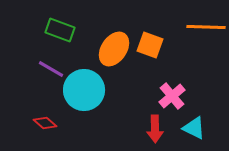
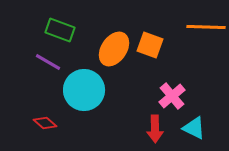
purple line: moved 3 px left, 7 px up
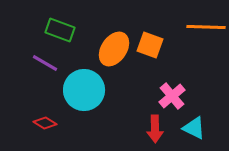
purple line: moved 3 px left, 1 px down
red diamond: rotated 10 degrees counterclockwise
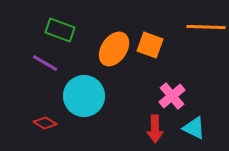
cyan circle: moved 6 px down
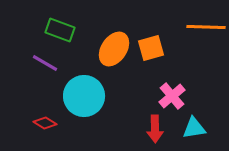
orange square: moved 1 px right, 3 px down; rotated 36 degrees counterclockwise
cyan triangle: rotated 35 degrees counterclockwise
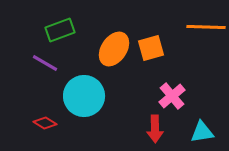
green rectangle: rotated 40 degrees counterclockwise
cyan triangle: moved 8 px right, 4 px down
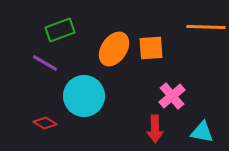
orange square: rotated 12 degrees clockwise
cyan triangle: rotated 20 degrees clockwise
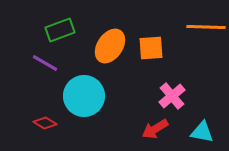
orange ellipse: moved 4 px left, 3 px up
red arrow: rotated 60 degrees clockwise
